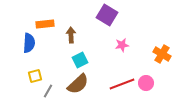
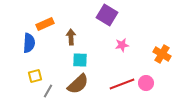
orange rectangle: rotated 18 degrees counterclockwise
brown arrow: moved 2 px down
cyan square: rotated 28 degrees clockwise
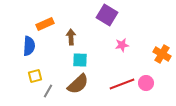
blue semicircle: moved 3 px down
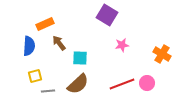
brown arrow: moved 12 px left, 6 px down; rotated 35 degrees counterclockwise
cyan square: moved 2 px up
pink circle: moved 1 px right
gray line: rotated 56 degrees clockwise
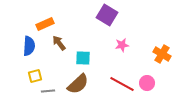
cyan square: moved 3 px right
red line: rotated 50 degrees clockwise
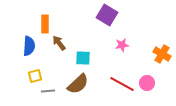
orange rectangle: rotated 66 degrees counterclockwise
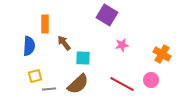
brown arrow: moved 5 px right
pink circle: moved 4 px right, 3 px up
gray line: moved 1 px right, 2 px up
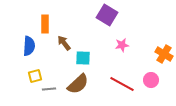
orange cross: moved 2 px right
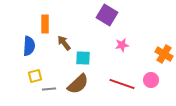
red line: rotated 10 degrees counterclockwise
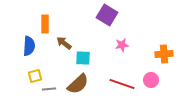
brown arrow: rotated 14 degrees counterclockwise
orange cross: rotated 36 degrees counterclockwise
